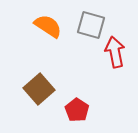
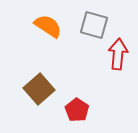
gray square: moved 3 px right
red arrow: moved 3 px right, 2 px down; rotated 16 degrees clockwise
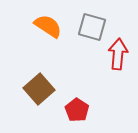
gray square: moved 2 px left, 2 px down
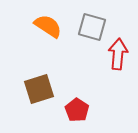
brown square: rotated 24 degrees clockwise
